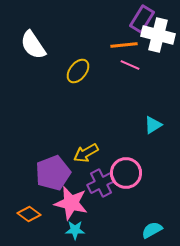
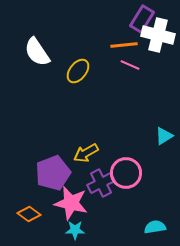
white semicircle: moved 4 px right, 7 px down
cyan triangle: moved 11 px right, 11 px down
cyan semicircle: moved 3 px right, 3 px up; rotated 20 degrees clockwise
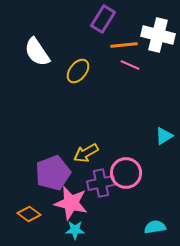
purple rectangle: moved 39 px left
purple cross: rotated 16 degrees clockwise
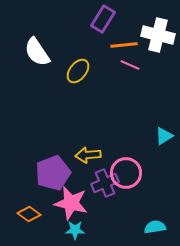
yellow arrow: moved 2 px right, 2 px down; rotated 25 degrees clockwise
purple cross: moved 4 px right; rotated 12 degrees counterclockwise
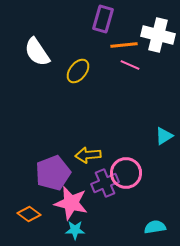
purple rectangle: rotated 16 degrees counterclockwise
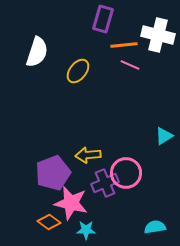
white semicircle: rotated 128 degrees counterclockwise
orange diamond: moved 20 px right, 8 px down
cyan star: moved 11 px right
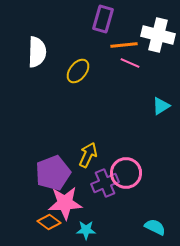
white semicircle: rotated 16 degrees counterclockwise
pink line: moved 2 px up
cyan triangle: moved 3 px left, 30 px up
yellow arrow: rotated 120 degrees clockwise
pink star: moved 6 px left; rotated 16 degrees counterclockwise
cyan semicircle: rotated 35 degrees clockwise
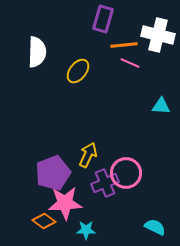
cyan triangle: rotated 36 degrees clockwise
orange diamond: moved 5 px left, 1 px up
